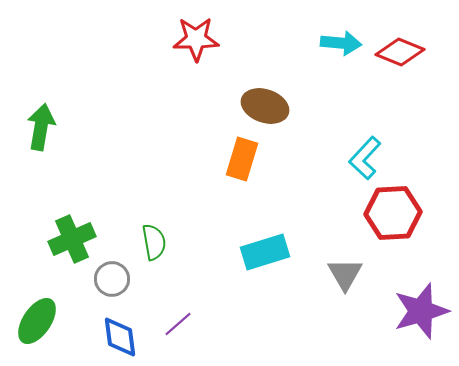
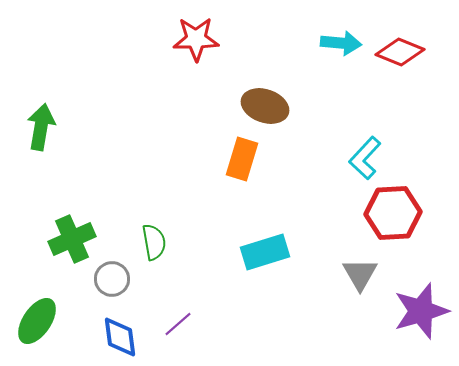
gray triangle: moved 15 px right
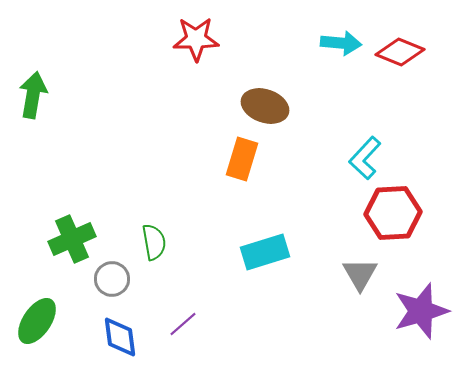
green arrow: moved 8 px left, 32 px up
purple line: moved 5 px right
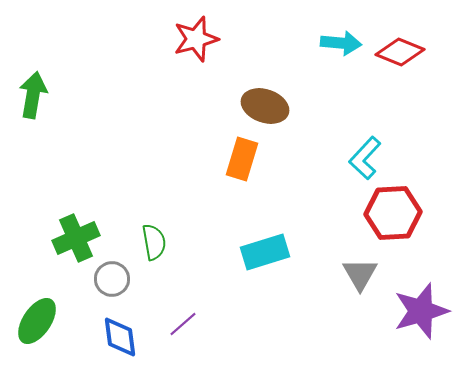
red star: rotated 15 degrees counterclockwise
green cross: moved 4 px right, 1 px up
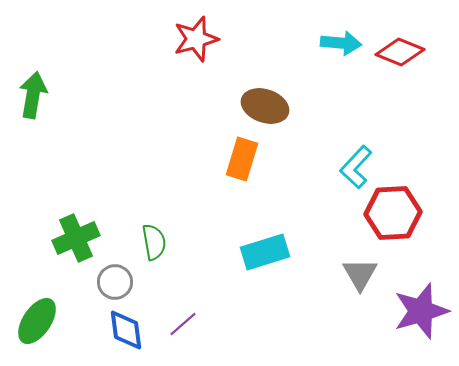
cyan L-shape: moved 9 px left, 9 px down
gray circle: moved 3 px right, 3 px down
blue diamond: moved 6 px right, 7 px up
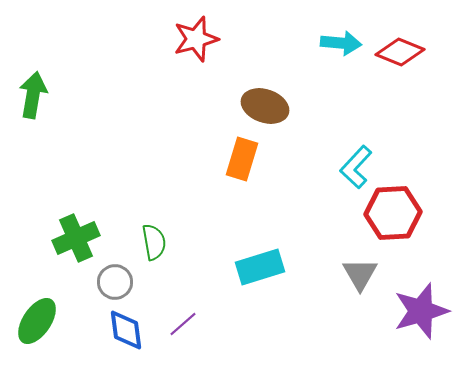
cyan rectangle: moved 5 px left, 15 px down
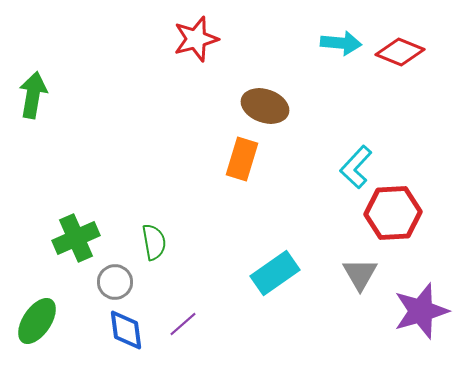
cyan rectangle: moved 15 px right, 6 px down; rotated 18 degrees counterclockwise
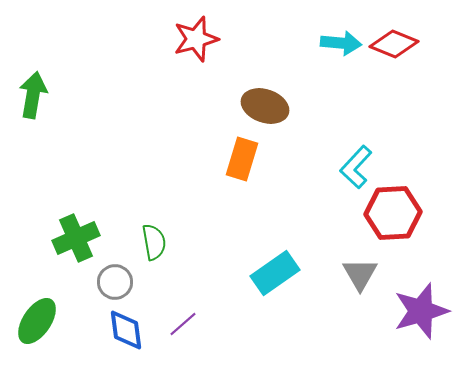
red diamond: moved 6 px left, 8 px up
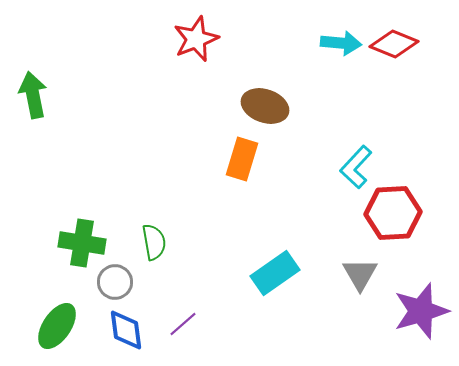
red star: rotated 6 degrees counterclockwise
green arrow: rotated 21 degrees counterclockwise
green cross: moved 6 px right, 5 px down; rotated 33 degrees clockwise
green ellipse: moved 20 px right, 5 px down
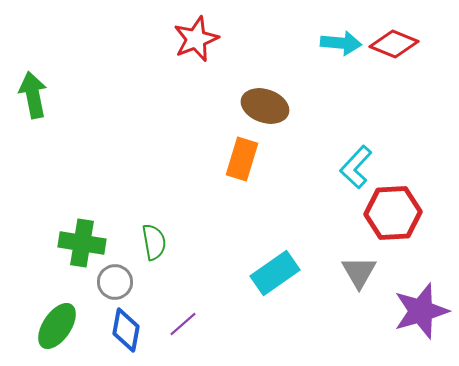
gray triangle: moved 1 px left, 2 px up
blue diamond: rotated 18 degrees clockwise
